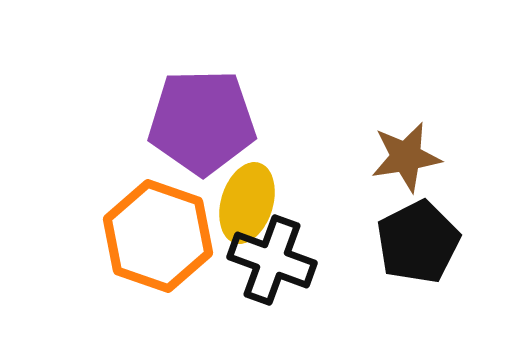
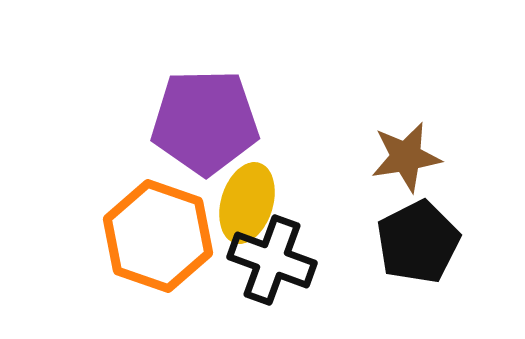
purple pentagon: moved 3 px right
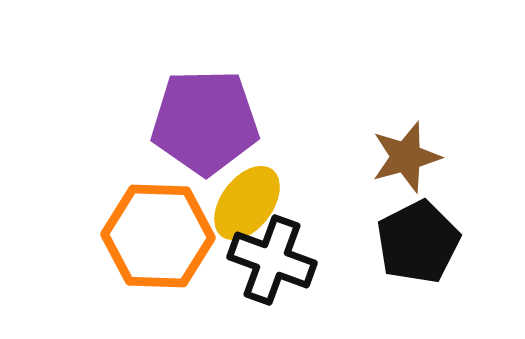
brown star: rotated 6 degrees counterclockwise
yellow ellipse: rotated 20 degrees clockwise
orange hexagon: rotated 17 degrees counterclockwise
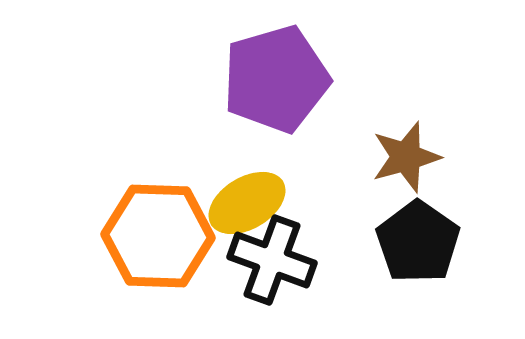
purple pentagon: moved 71 px right, 43 px up; rotated 15 degrees counterclockwise
yellow ellipse: rotated 22 degrees clockwise
black pentagon: rotated 10 degrees counterclockwise
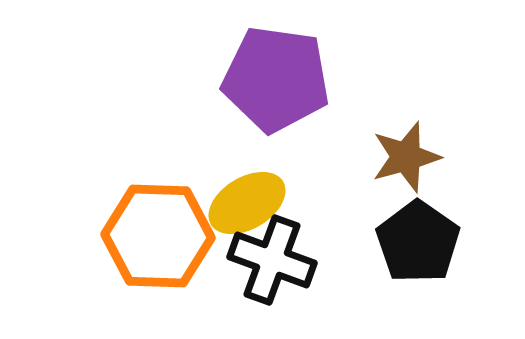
purple pentagon: rotated 24 degrees clockwise
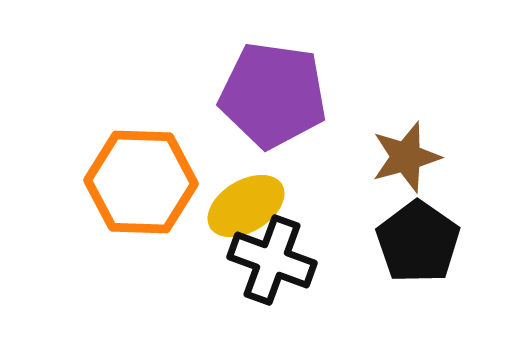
purple pentagon: moved 3 px left, 16 px down
yellow ellipse: moved 1 px left, 3 px down
orange hexagon: moved 17 px left, 54 px up
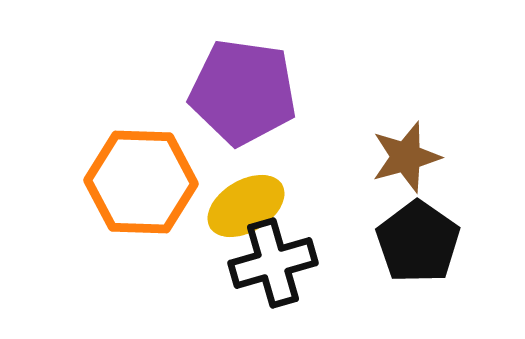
purple pentagon: moved 30 px left, 3 px up
black cross: moved 1 px right, 3 px down; rotated 36 degrees counterclockwise
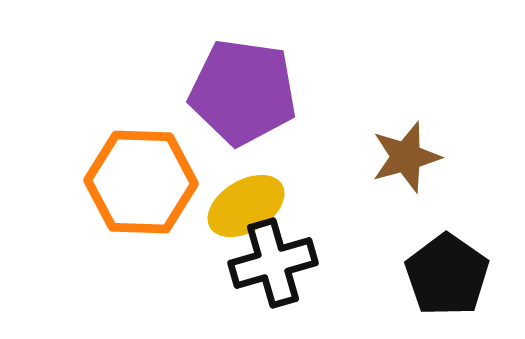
black pentagon: moved 29 px right, 33 px down
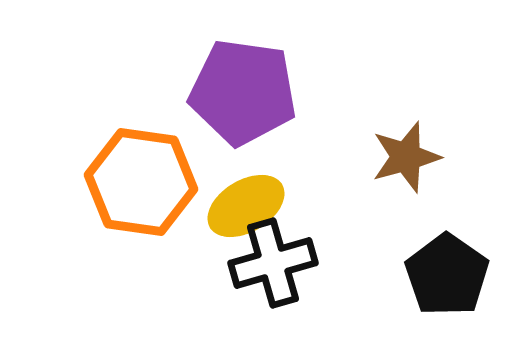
orange hexagon: rotated 6 degrees clockwise
